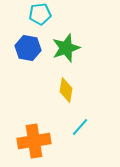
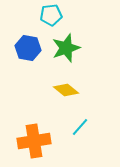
cyan pentagon: moved 11 px right, 1 px down
yellow diamond: rotated 60 degrees counterclockwise
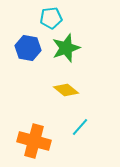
cyan pentagon: moved 3 px down
orange cross: rotated 24 degrees clockwise
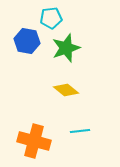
blue hexagon: moved 1 px left, 7 px up
cyan line: moved 4 px down; rotated 42 degrees clockwise
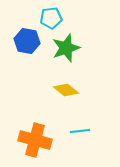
orange cross: moved 1 px right, 1 px up
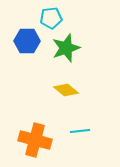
blue hexagon: rotated 10 degrees counterclockwise
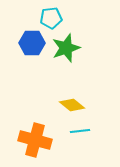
blue hexagon: moved 5 px right, 2 px down
yellow diamond: moved 6 px right, 15 px down
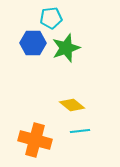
blue hexagon: moved 1 px right
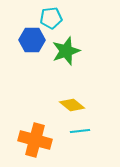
blue hexagon: moved 1 px left, 3 px up
green star: moved 3 px down
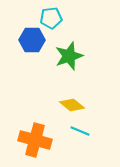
green star: moved 3 px right, 5 px down
cyan line: rotated 30 degrees clockwise
